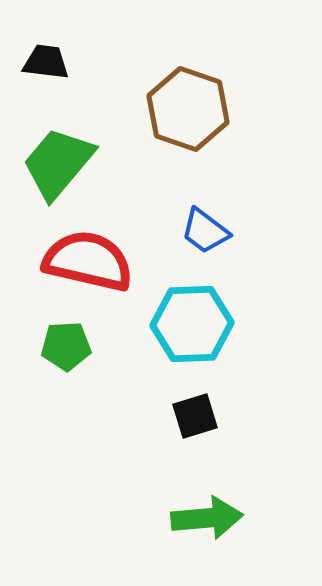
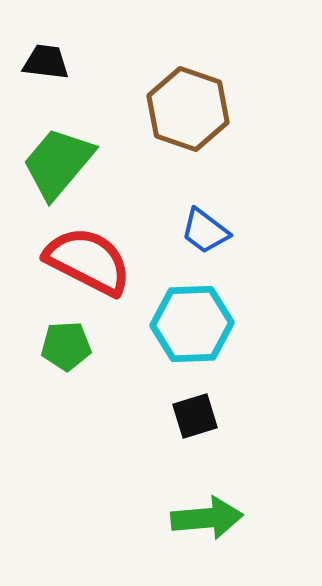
red semicircle: rotated 14 degrees clockwise
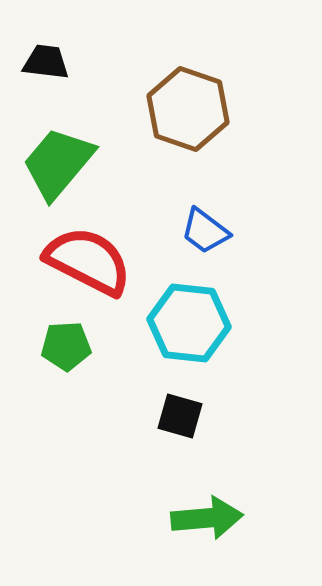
cyan hexagon: moved 3 px left, 1 px up; rotated 8 degrees clockwise
black square: moved 15 px left; rotated 33 degrees clockwise
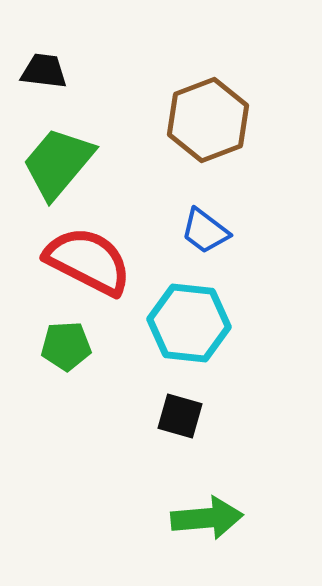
black trapezoid: moved 2 px left, 9 px down
brown hexagon: moved 20 px right, 11 px down; rotated 20 degrees clockwise
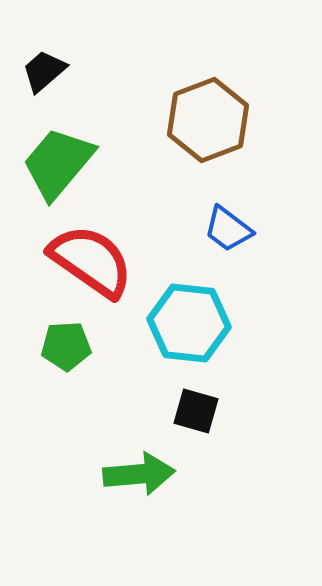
black trapezoid: rotated 48 degrees counterclockwise
blue trapezoid: moved 23 px right, 2 px up
red semicircle: moved 3 px right; rotated 8 degrees clockwise
black square: moved 16 px right, 5 px up
green arrow: moved 68 px left, 44 px up
